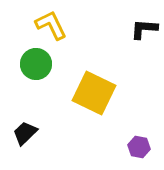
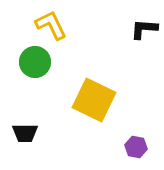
green circle: moved 1 px left, 2 px up
yellow square: moved 7 px down
black trapezoid: rotated 136 degrees counterclockwise
purple hexagon: moved 3 px left
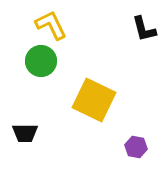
black L-shape: rotated 108 degrees counterclockwise
green circle: moved 6 px right, 1 px up
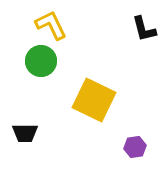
purple hexagon: moved 1 px left; rotated 20 degrees counterclockwise
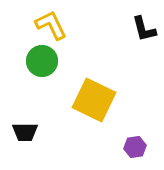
green circle: moved 1 px right
black trapezoid: moved 1 px up
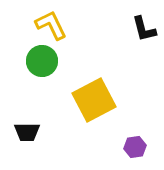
yellow square: rotated 36 degrees clockwise
black trapezoid: moved 2 px right
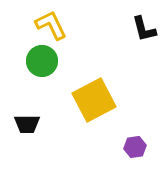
black trapezoid: moved 8 px up
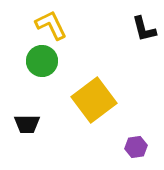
yellow square: rotated 9 degrees counterclockwise
purple hexagon: moved 1 px right
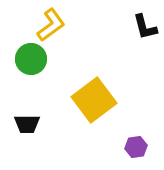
yellow L-shape: rotated 80 degrees clockwise
black L-shape: moved 1 px right, 2 px up
green circle: moved 11 px left, 2 px up
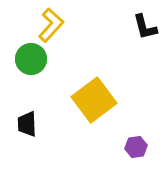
yellow L-shape: rotated 12 degrees counterclockwise
black trapezoid: rotated 88 degrees clockwise
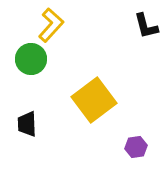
black L-shape: moved 1 px right, 1 px up
